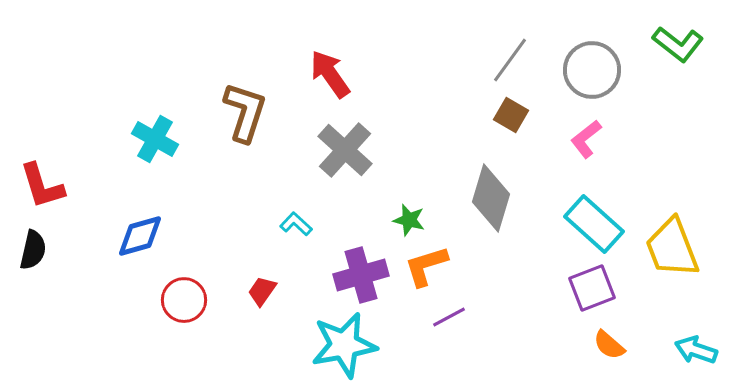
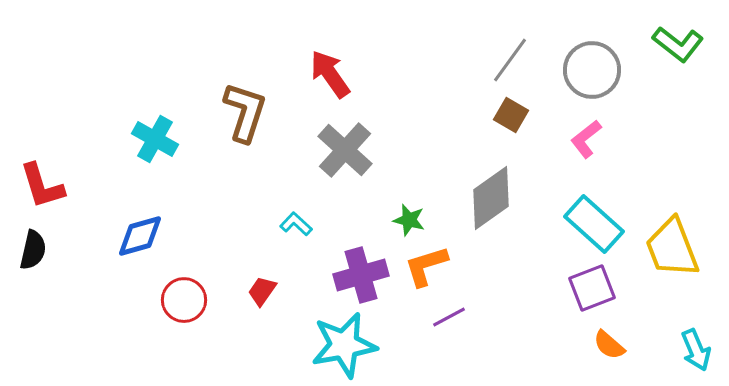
gray diamond: rotated 38 degrees clockwise
cyan arrow: rotated 132 degrees counterclockwise
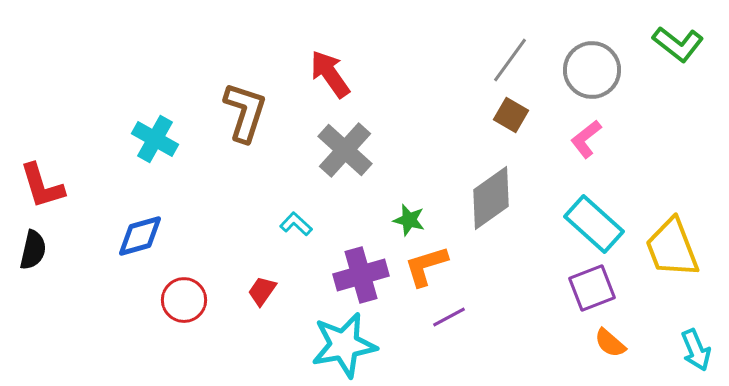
orange semicircle: moved 1 px right, 2 px up
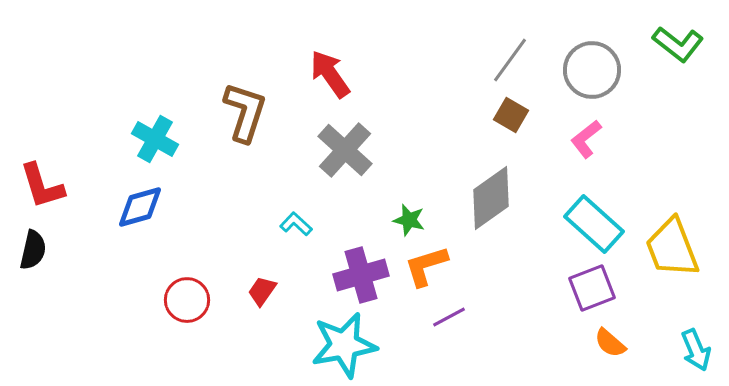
blue diamond: moved 29 px up
red circle: moved 3 px right
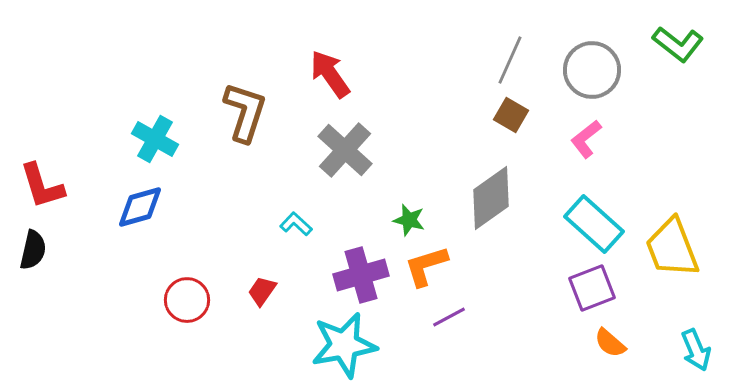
gray line: rotated 12 degrees counterclockwise
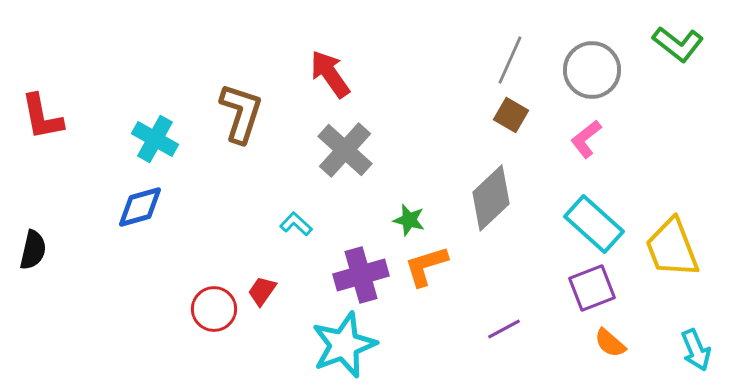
brown L-shape: moved 4 px left, 1 px down
red L-shape: moved 69 px up; rotated 6 degrees clockwise
gray diamond: rotated 8 degrees counterclockwise
red circle: moved 27 px right, 9 px down
purple line: moved 55 px right, 12 px down
cyan star: rotated 10 degrees counterclockwise
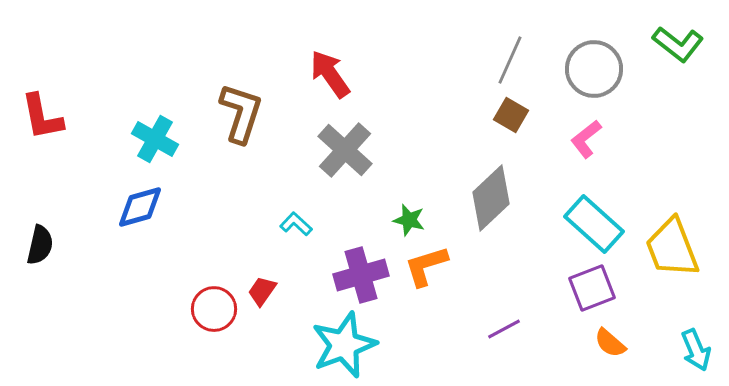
gray circle: moved 2 px right, 1 px up
black semicircle: moved 7 px right, 5 px up
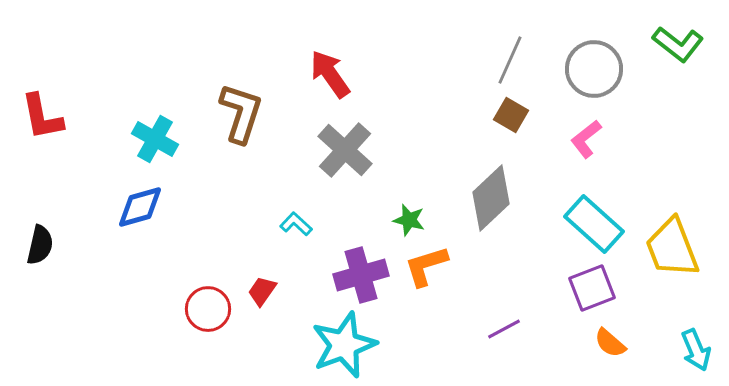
red circle: moved 6 px left
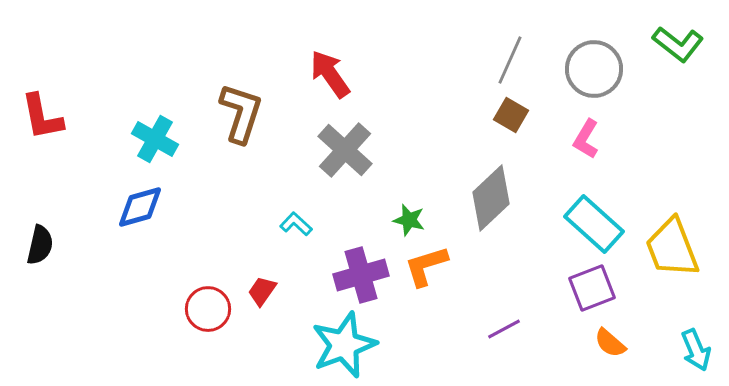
pink L-shape: rotated 21 degrees counterclockwise
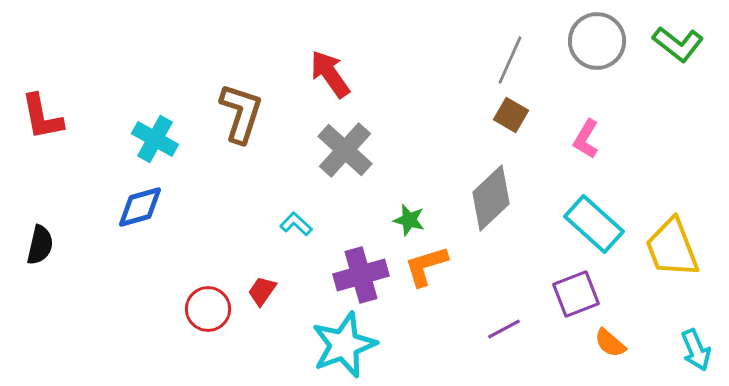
gray circle: moved 3 px right, 28 px up
purple square: moved 16 px left, 6 px down
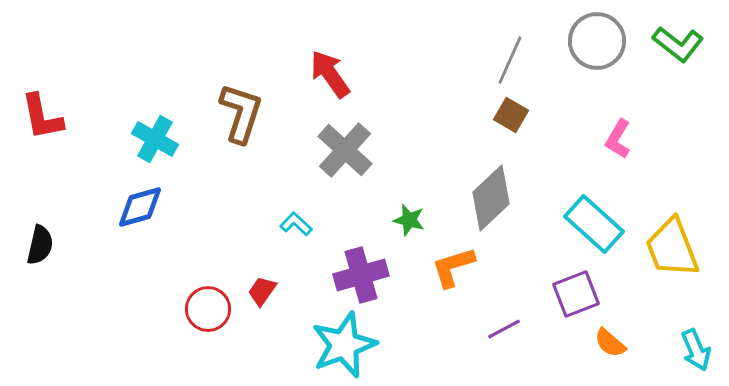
pink L-shape: moved 32 px right
orange L-shape: moved 27 px right, 1 px down
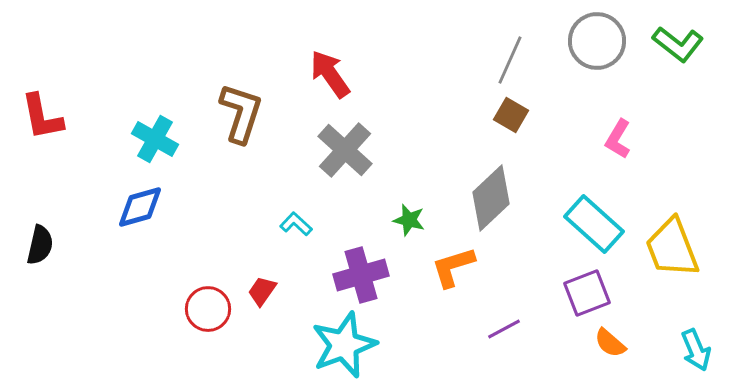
purple square: moved 11 px right, 1 px up
